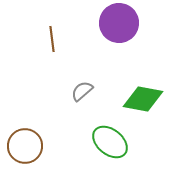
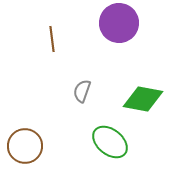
gray semicircle: rotated 30 degrees counterclockwise
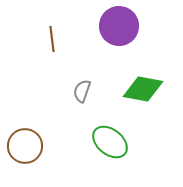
purple circle: moved 3 px down
green diamond: moved 10 px up
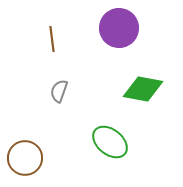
purple circle: moved 2 px down
gray semicircle: moved 23 px left
brown circle: moved 12 px down
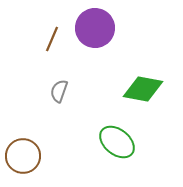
purple circle: moved 24 px left
brown line: rotated 30 degrees clockwise
green ellipse: moved 7 px right
brown circle: moved 2 px left, 2 px up
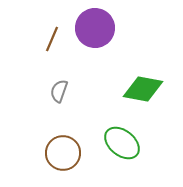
green ellipse: moved 5 px right, 1 px down
brown circle: moved 40 px right, 3 px up
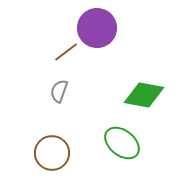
purple circle: moved 2 px right
brown line: moved 14 px right, 13 px down; rotated 30 degrees clockwise
green diamond: moved 1 px right, 6 px down
brown circle: moved 11 px left
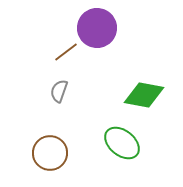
brown circle: moved 2 px left
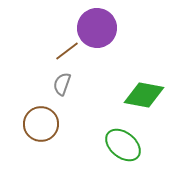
brown line: moved 1 px right, 1 px up
gray semicircle: moved 3 px right, 7 px up
green ellipse: moved 1 px right, 2 px down
brown circle: moved 9 px left, 29 px up
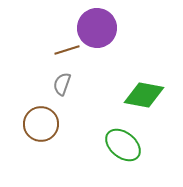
brown line: moved 1 px up; rotated 20 degrees clockwise
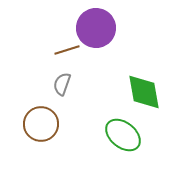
purple circle: moved 1 px left
green diamond: moved 3 px up; rotated 69 degrees clockwise
green ellipse: moved 10 px up
